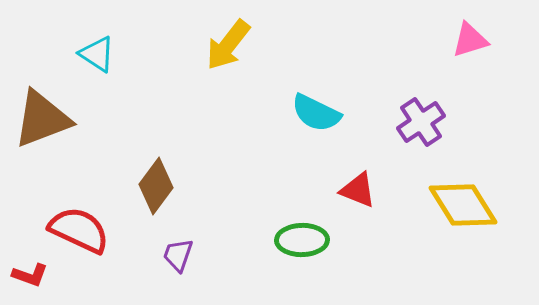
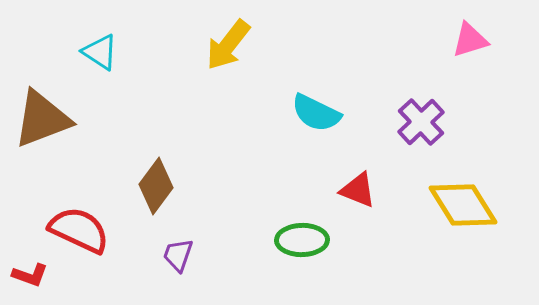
cyan triangle: moved 3 px right, 2 px up
purple cross: rotated 9 degrees counterclockwise
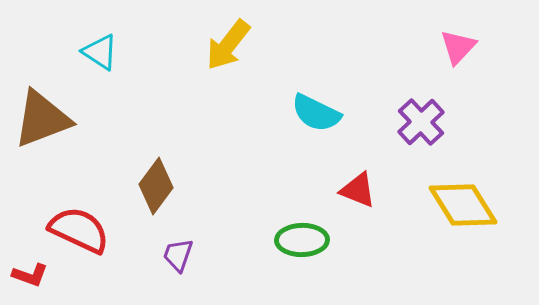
pink triangle: moved 12 px left, 7 px down; rotated 30 degrees counterclockwise
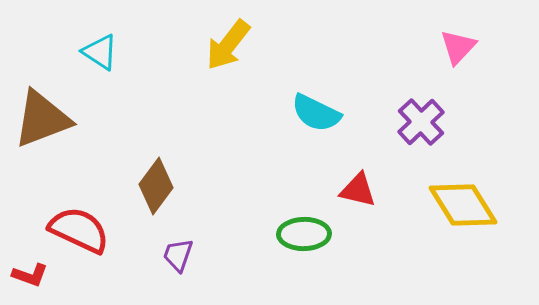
red triangle: rotated 9 degrees counterclockwise
green ellipse: moved 2 px right, 6 px up
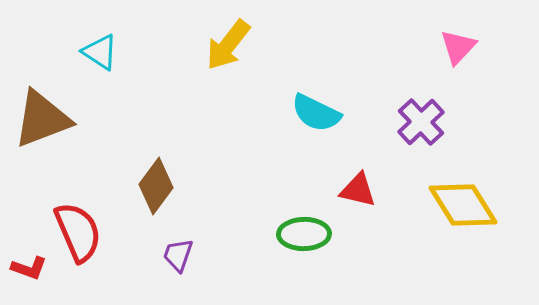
red semicircle: moved 1 px left, 2 px down; rotated 42 degrees clockwise
red L-shape: moved 1 px left, 7 px up
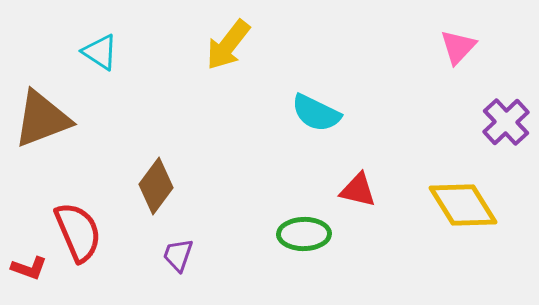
purple cross: moved 85 px right
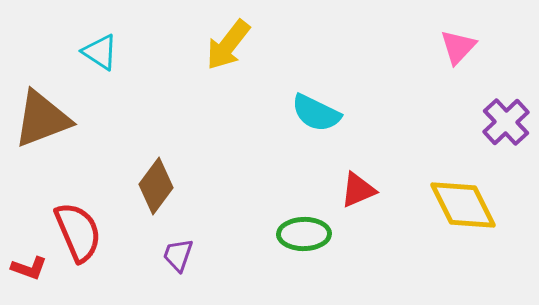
red triangle: rotated 36 degrees counterclockwise
yellow diamond: rotated 6 degrees clockwise
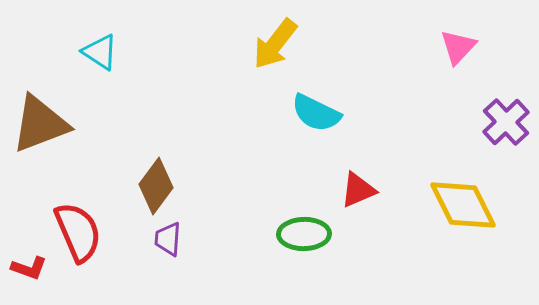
yellow arrow: moved 47 px right, 1 px up
brown triangle: moved 2 px left, 5 px down
purple trapezoid: moved 10 px left, 16 px up; rotated 15 degrees counterclockwise
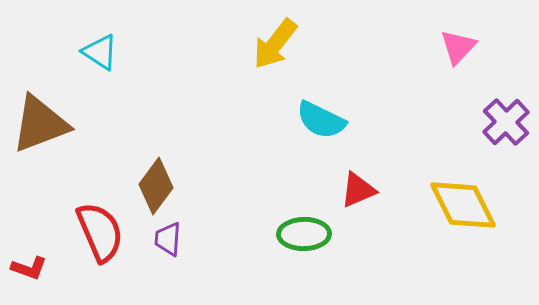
cyan semicircle: moved 5 px right, 7 px down
red semicircle: moved 22 px right
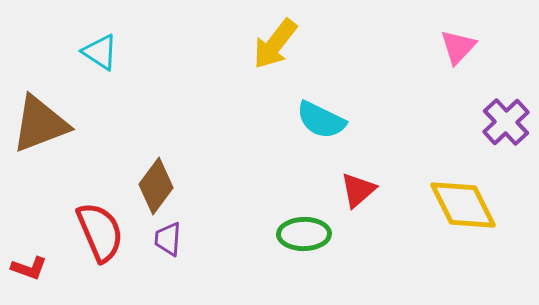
red triangle: rotated 18 degrees counterclockwise
